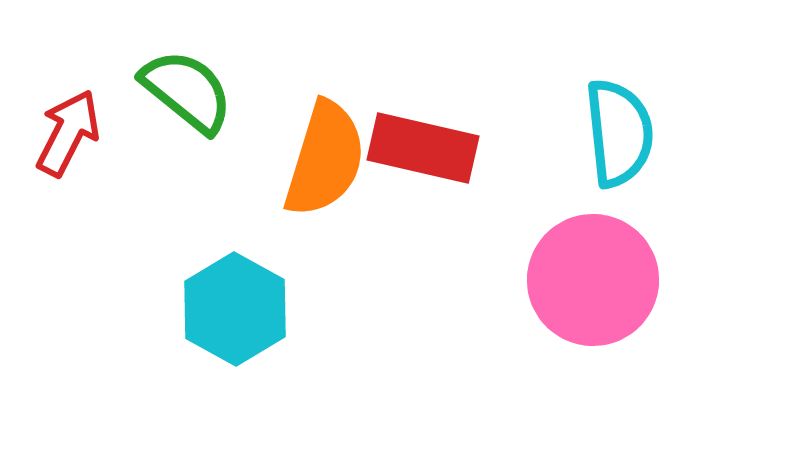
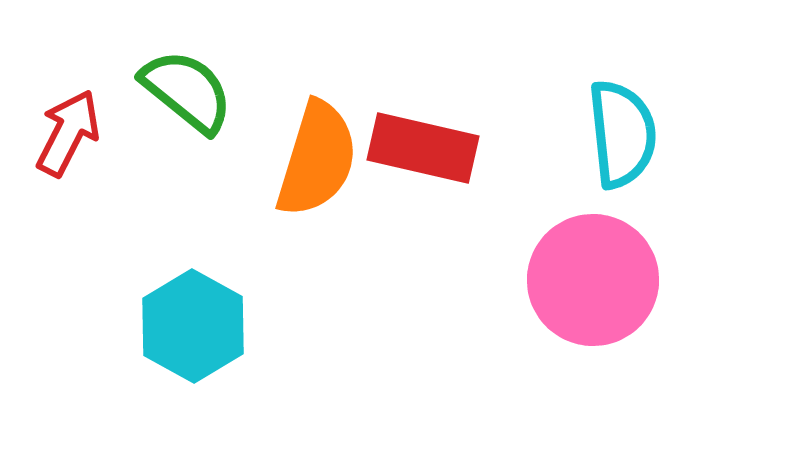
cyan semicircle: moved 3 px right, 1 px down
orange semicircle: moved 8 px left
cyan hexagon: moved 42 px left, 17 px down
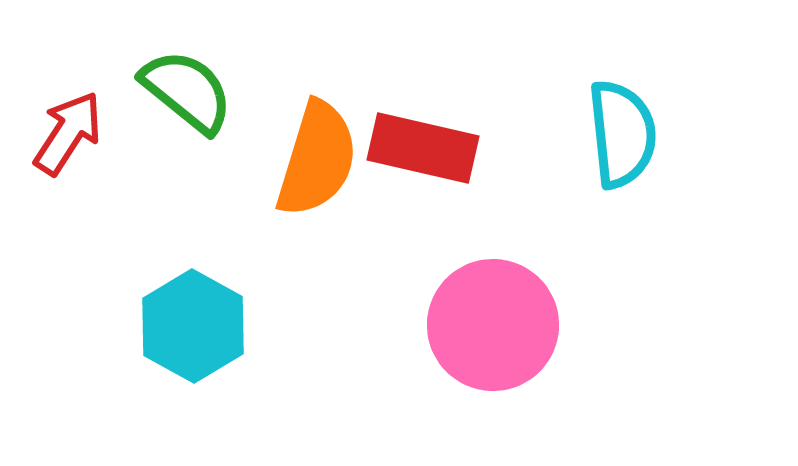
red arrow: rotated 6 degrees clockwise
pink circle: moved 100 px left, 45 px down
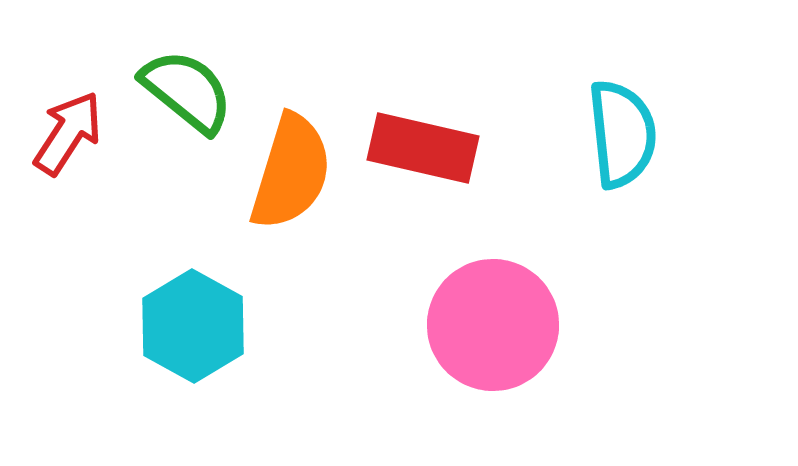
orange semicircle: moved 26 px left, 13 px down
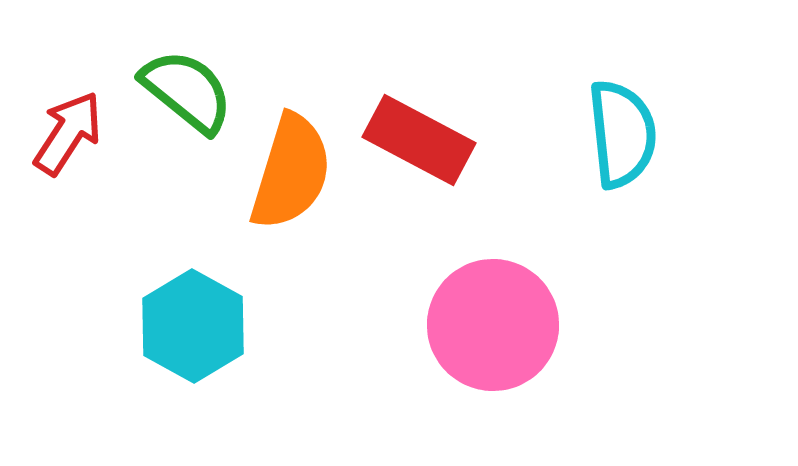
red rectangle: moved 4 px left, 8 px up; rotated 15 degrees clockwise
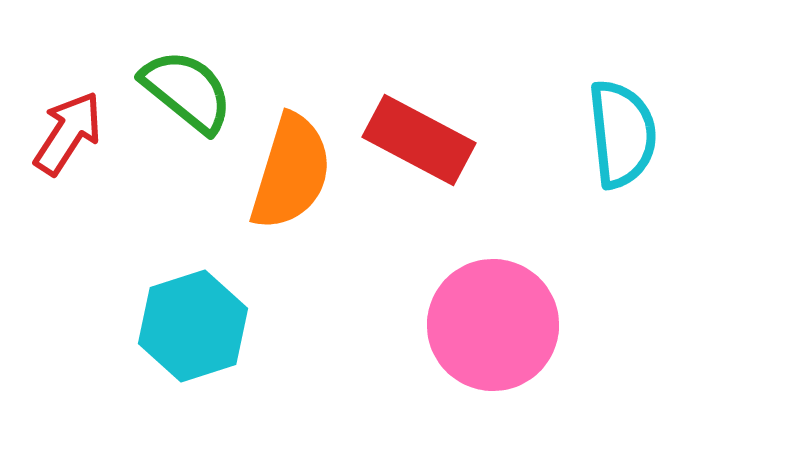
cyan hexagon: rotated 13 degrees clockwise
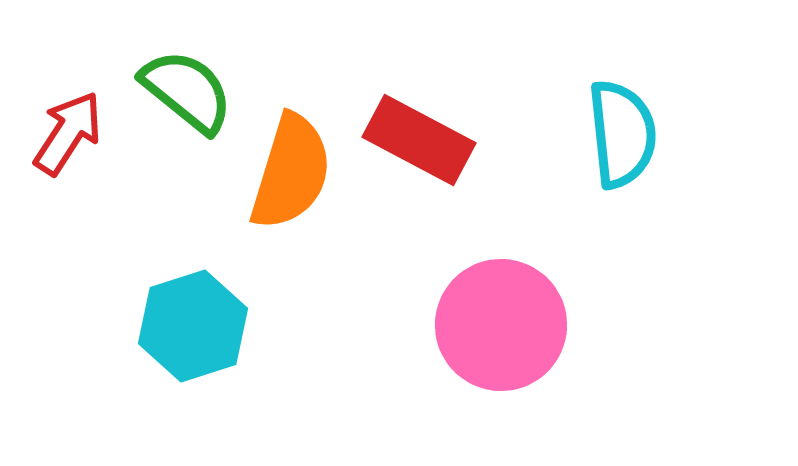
pink circle: moved 8 px right
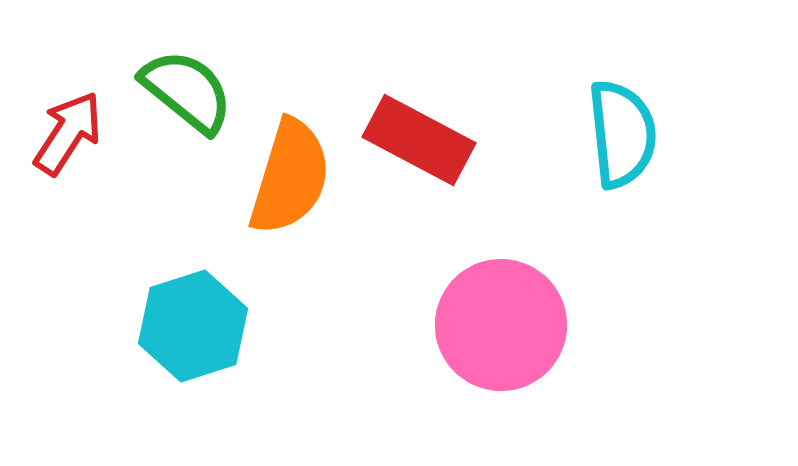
orange semicircle: moved 1 px left, 5 px down
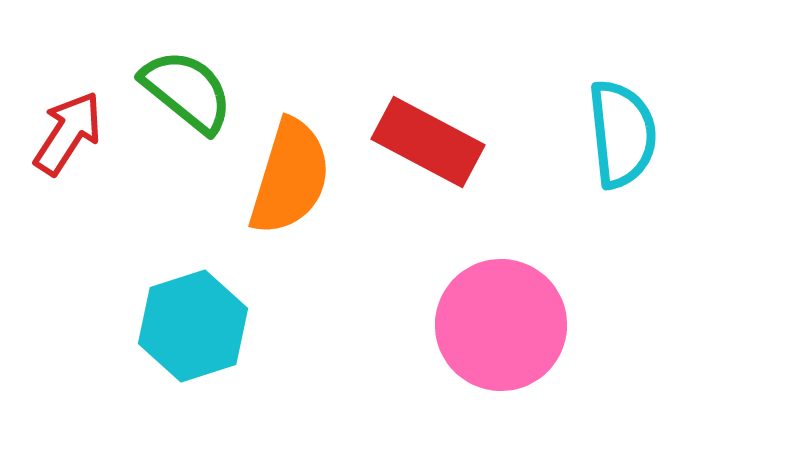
red rectangle: moved 9 px right, 2 px down
